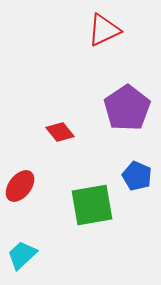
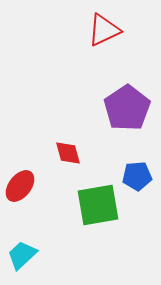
red diamond: moved 8 px right, 21 px down; rotated 24 degrees clockwise
blue pentagon: rotated 28 degrees counterclockwise
green square: moved 6 px right
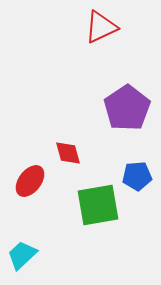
red triangle: moved 3 px left, 3 px up
red ellipse: moved 10 px right, 5 px up
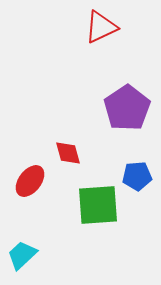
green square: rotated 6 degrees clockwise
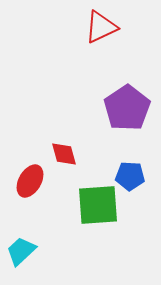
red diamond: moved 4 px left, 1 px down
blue pentagon: moved 7 px left; rotated 8 degrees clockwise
red ellipse: rotated 8 degrees counterclockwise
cyan trapezoid: moved 1 px left, 4 px up
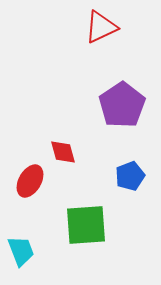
purple pentagon: moved 5 px left, 3 px up
red diamond: moved 1 px left, 2 px up
blue pentagon: rotated 24 degrees counterclockwise
green square: moved 12 px left, 20 px down
cyan trapezoid: rotated 112 degrees clockwise
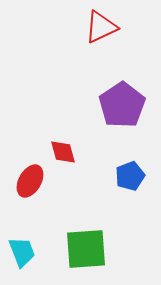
green square: moved 24 px down
cyan trapezoid: moved 1 px right, 1 px down
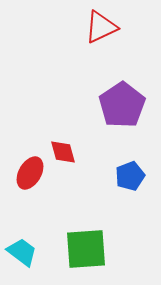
red ellipse: moved 8 px up
cyan trapezoid: rotated 32 degrees counterclockwise
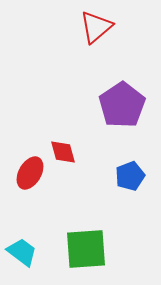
red triangle: moved 5 px left; rotated 15 degrees counterclockwise
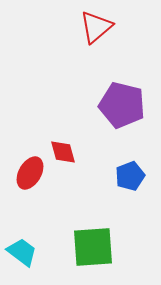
purple pentagon: rotated 24 degrees counterclockwise
green square: moved 7 px right, 2 px up
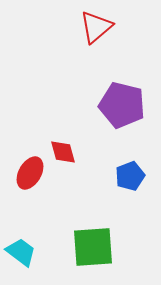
cyan trapezoid: moved 1 px left
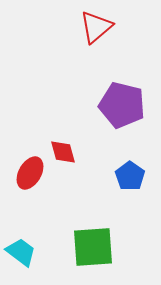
blue pentagon: rotated 16 degrees counterclockwise
